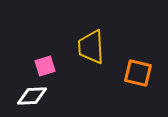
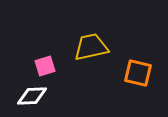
yellow trapezoid: rotated 81 degrees clockwise
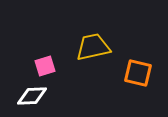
yellow trapezoid: moved 2 px right
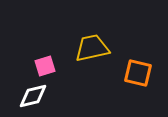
yellow trapezoid: moved 1 px left, 1 px down
white diamond: moved 1 px right; rotated 12 degrees counterclockwise
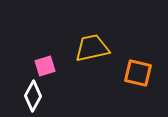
white diamond: rotated 48 degrees counterclockwise
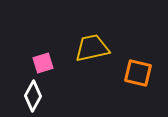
pink square: moved 2 px left, 3 px up
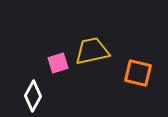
yellow trapezoid: moved 3 px down
pink square: moved 15 px right
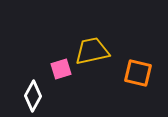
pink square: moved 3 px right, 6 px down
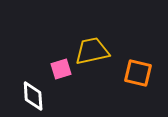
white diamond: rotated 32 degrees counterclockwise
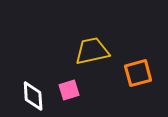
pink square: moved 8 px right, 21 px down
orange square: rotated 28 degrees counterclockwise
